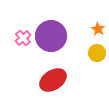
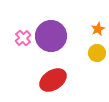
orange star: rotated 16 degrees clockwise
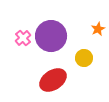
yellow circle: moved 13 px left, 5 px down
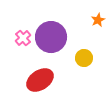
orange star: moved 9 px up
purple circle: moved 1 px down
red ellipse: moved 13 px left
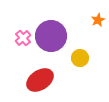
purple circle: moved 1 px up
yellow circle: moved 4 px left
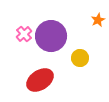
pink cross: moved 1 px right, 4 px up
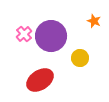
orange star: moved 4 px left, 1 px down; rotated 24 degrees counterclockwise
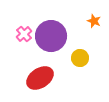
red ellipse: moved 2 px up
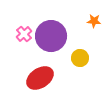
orange star: rotated 16 degrees counterclockwise
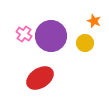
orange star: rotated 16 degrees clockwise
pink cross: rotated 14 degrees counterclockwise
yellow circle: moved 5 px right, 15 px up
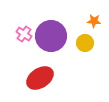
orange star: rotated 16 degrees counterclockwise
